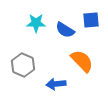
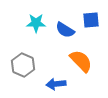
orange semicircle: moved 1 px left
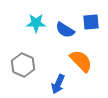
blue square: moved 2 px down
blue arrow: moved 2 px right; rotated 60 degrees counterclockwise
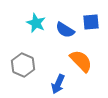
cyan star: rotated 24 degrees clockwise
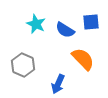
cyan star: moved 1 px down
orange semicircle: moved 2 px right, 2 px up
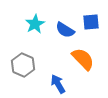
cyan star: moved 1 px left; rotated 18 degrees clockwise
blue arrow: rotated 126 degrees clockwise
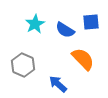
blue arrow: rotated 18 degrees counterclockwise
